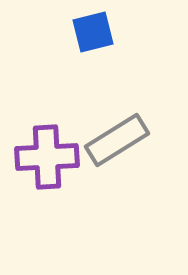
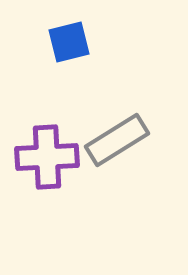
blue square: moved 24 px left, 10 px down
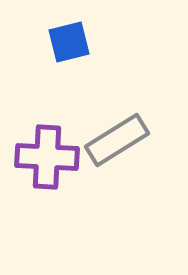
purple cross: rotated 6 degrees clockwise
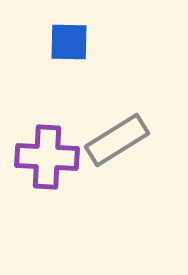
blue square: rotated 15 degrees clockwise
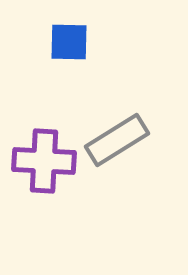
purple cross: moved 3 px left, 4 px down
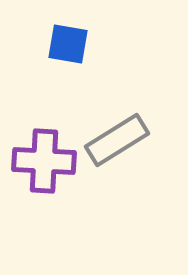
blue square: moved 1 px left, 2 px down; rotated 9 degrees clockwise
